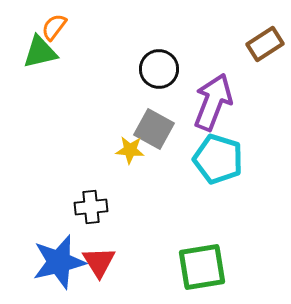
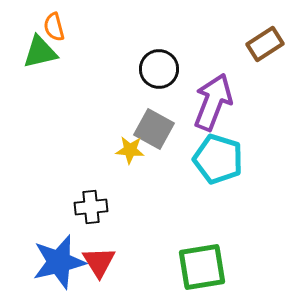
orange semicircle: rotated 52 degrees counterclockwise
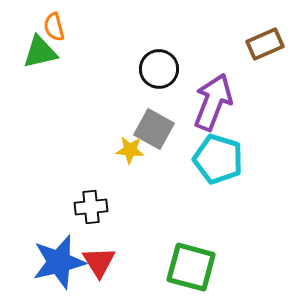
brown rectangle: rotated 9 degrees clockwise
green square: moved 11 px left; rotated 24 degrees clockwise
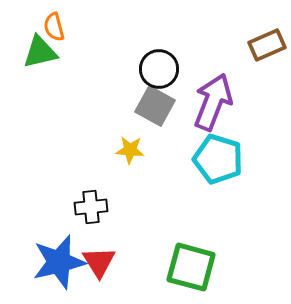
brown rectangle: moved 2 px right, 1 px down
gray square: moved 1 px right, 23 px up
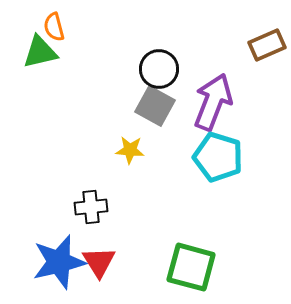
cyan pentagon: moved 2 px up
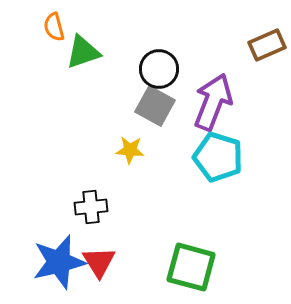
green triangle: moved 43 px right; rotated 6 degrees counterclockwise
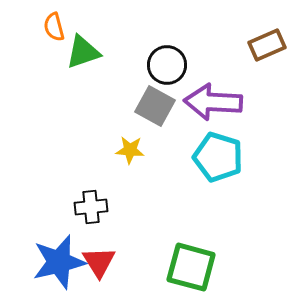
black circle: moved 8 px right, 4 px up
purple arrow: rotated 108 degrees counterclockwise
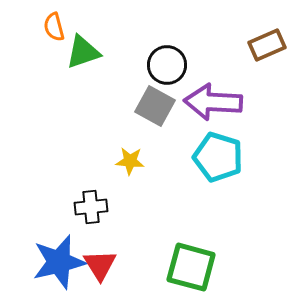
yellow star: moved 11 px down
red triangle: moved 1 px right, 3 px down
